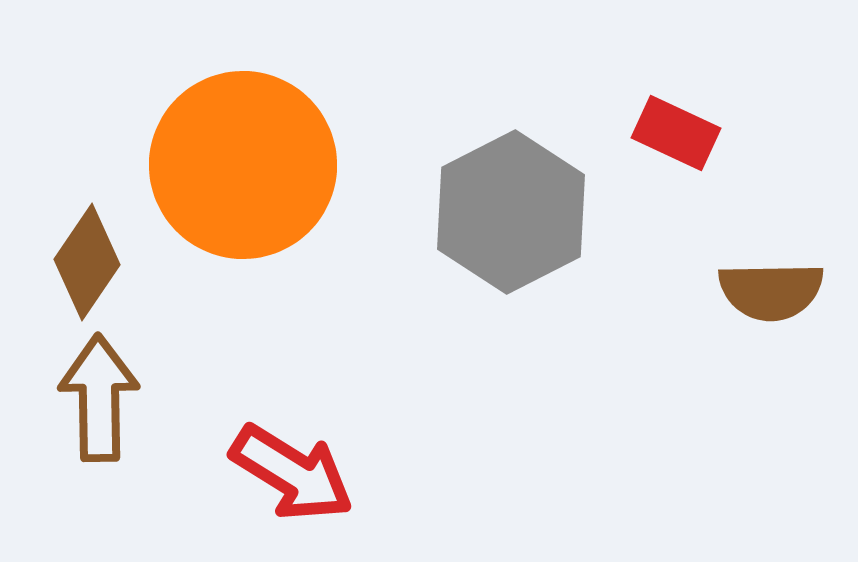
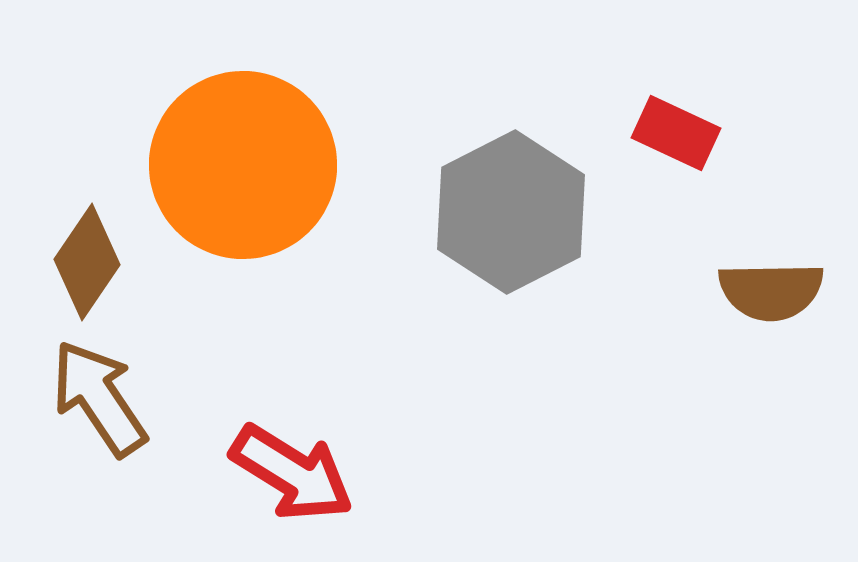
brown arrow: rotated 33 degrees counterclockwise
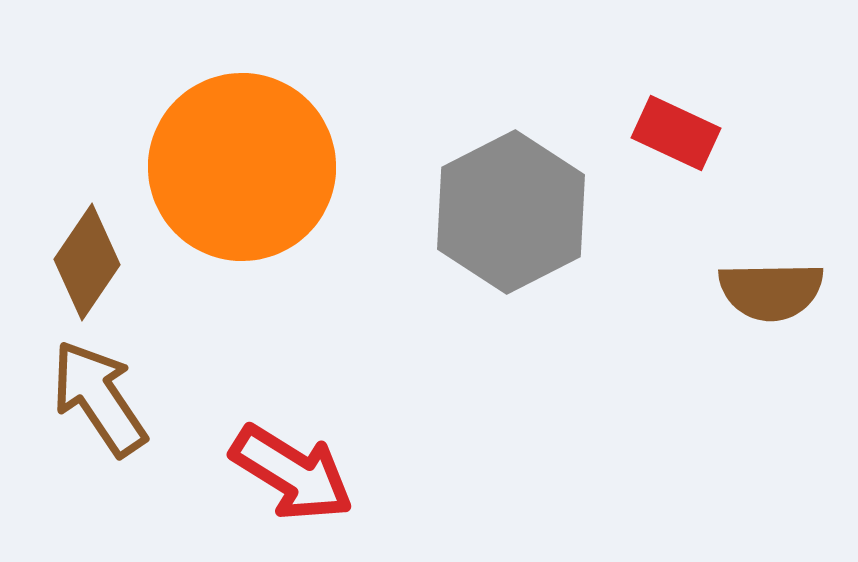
orange circle: moved 1 px left, 2 px down
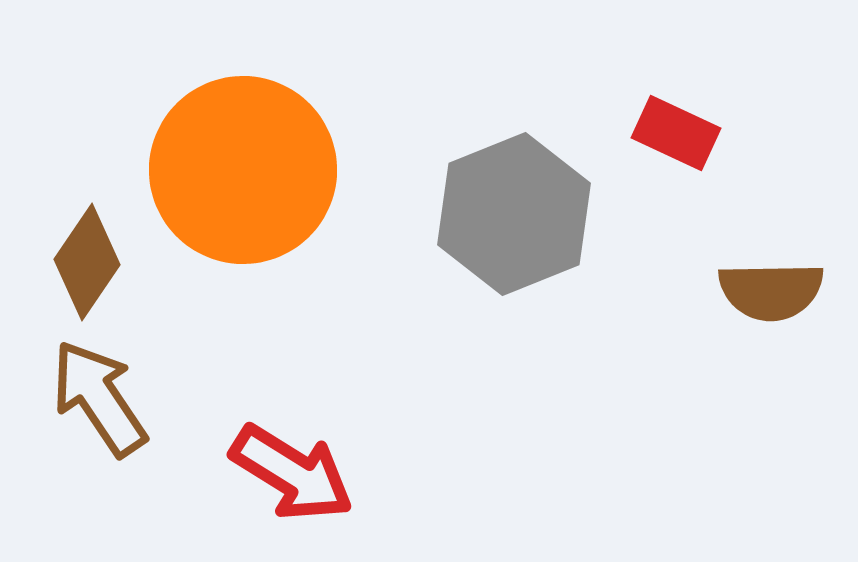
orange circle: moved 1 px right, 3 px down
gray hexagon: moved 3 px right, 2 px down; rotated 5 degrees clockwise
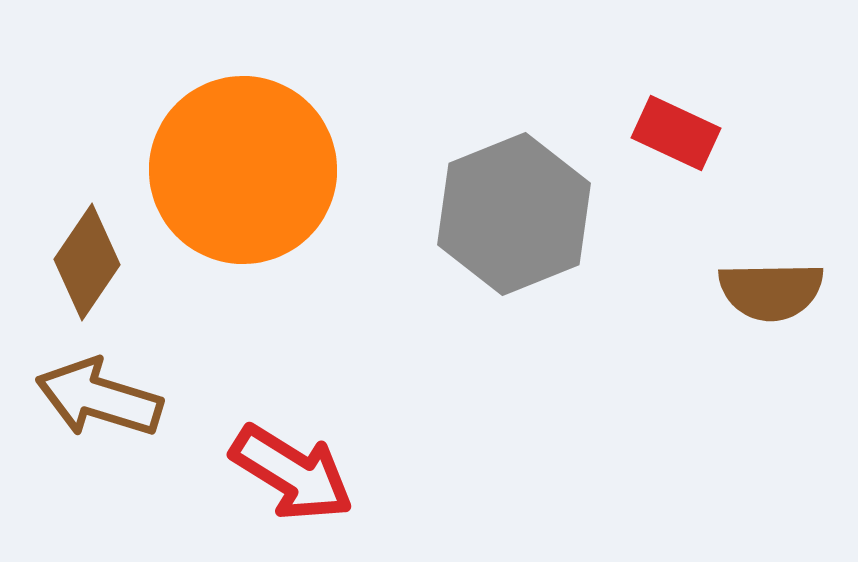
brown arrow: rotated 39 degrees counterclockwise
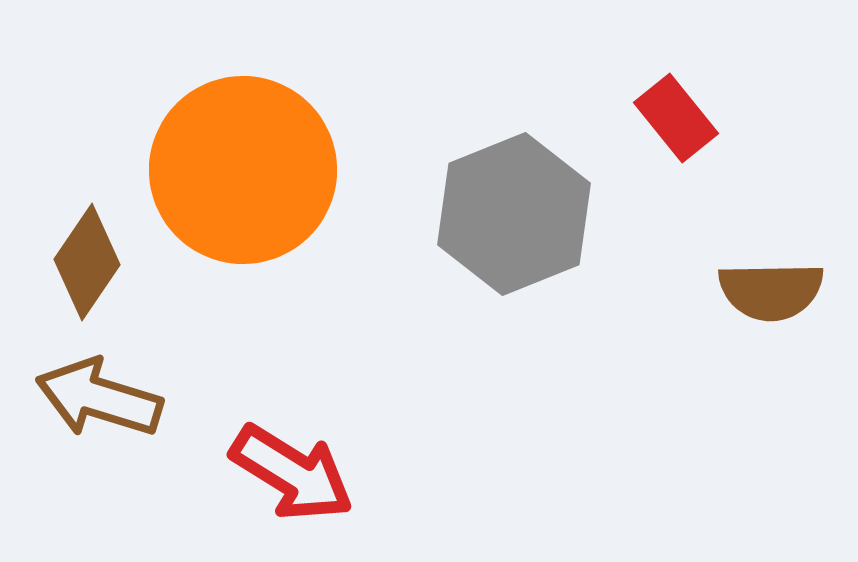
red rectangle: moved 15 px up; rotated 26 degrees clockwise
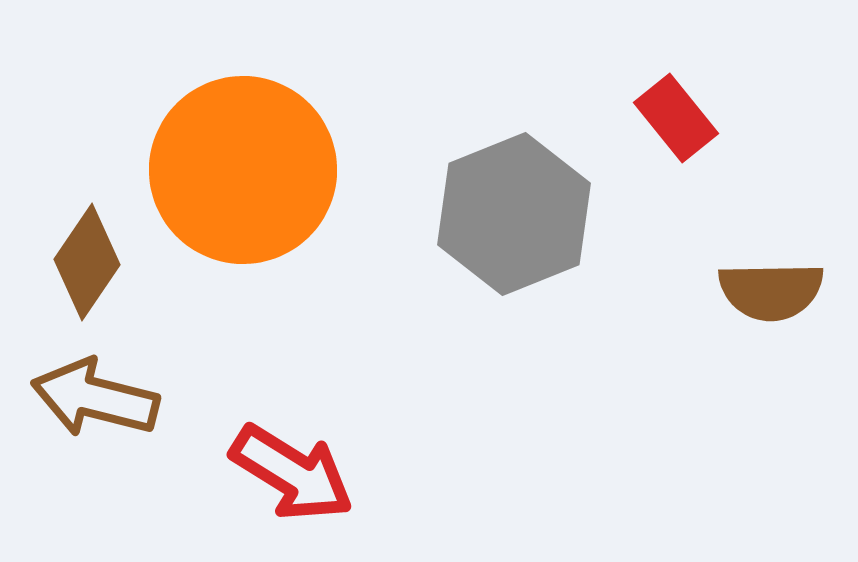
brown arrow: moved 4 px left; rotated 3 degrees counterclockwise
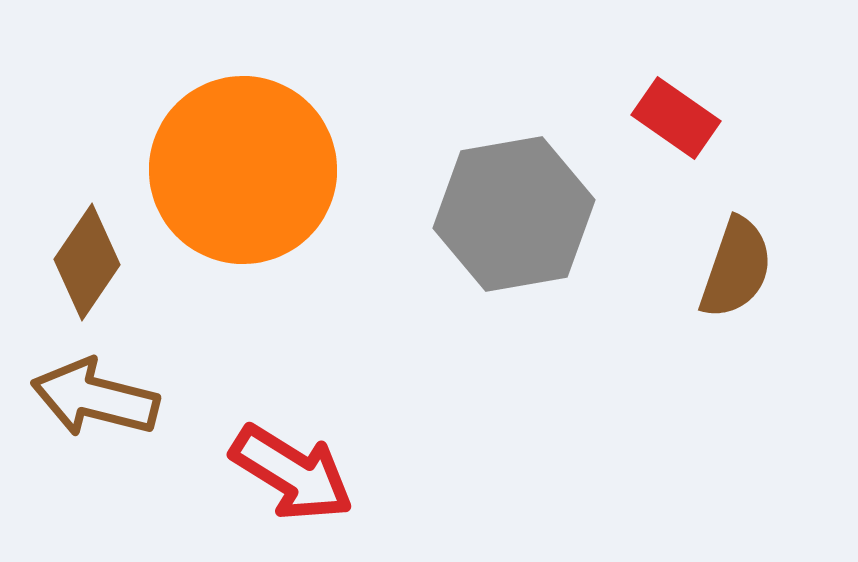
red rectangle: rotated 16 degrees counterclockwise
gray hexagon: rotated 12 degrees clockwise
brown semicircle: moved 35 px left, 23 px up; rotated 70 degrees counterclockwise
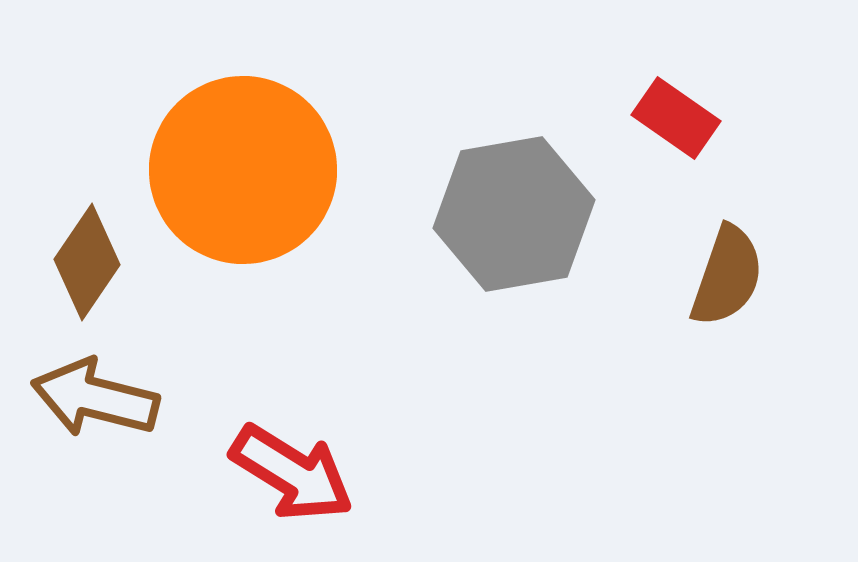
brown semicircle: moved 9 px left, 8 px down
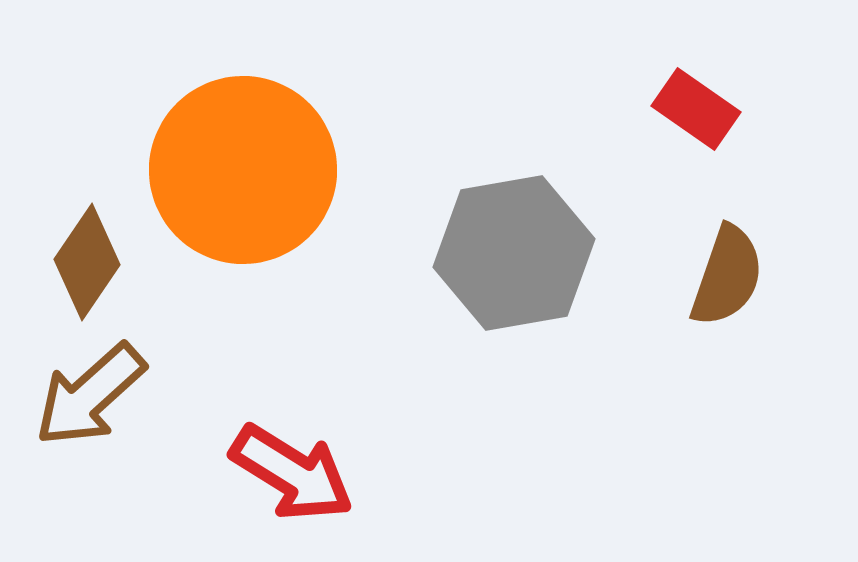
red rectangle: moved 20 px right, 9 px up
gray hexagon: moved 39 px down
brown arrow: moved 5 px left, 3 px up; rotated 56 degrees counterclockwise
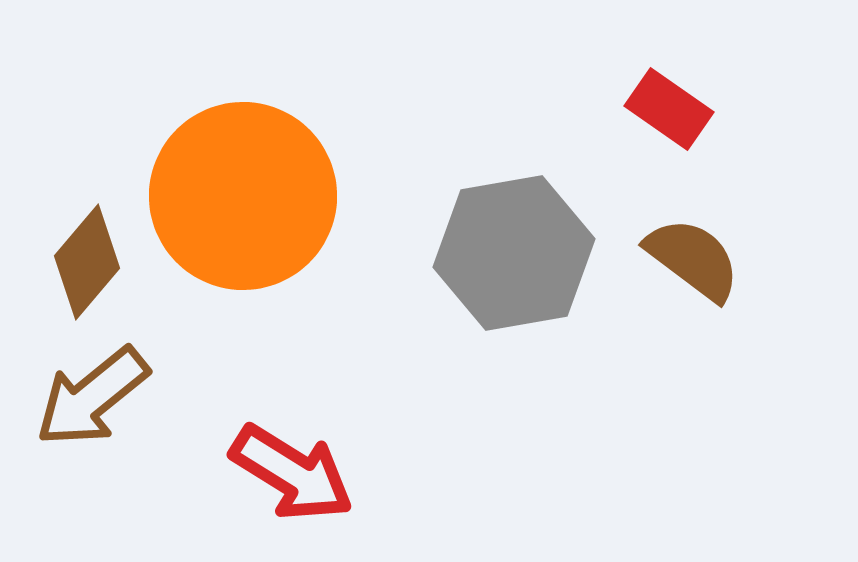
red rectangle: moved 27 px left
orange circle: moved 26 px down
brown diamond: rotated 6 degrees clockwise
brown semicircle: moved 34 px left, 17 px up; rotated 72 degrees counterclockwise
brown arrow: moved 2 px right, 2 px down; rotated 3 degrees clockwise
